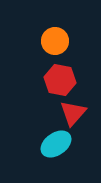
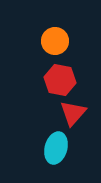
cyan ellipse: moved 4 px down; rotated 40 degrees counterclockwise
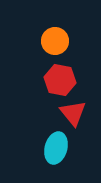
red triangle: rotated 20 degrees counterclockwise
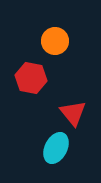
red hexagon: moved 29 px left, 2 px up
cyan ellipse: rotated 12 degrees clockwise
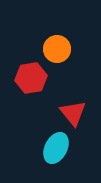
orange circle: moved 2 px right, 8 px down
red hexagon: rotated 20 degrees counterclockwise
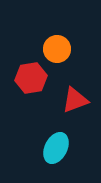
red triangle: moved 2 px right, 13 px up; rotated 48 degrees clockwise
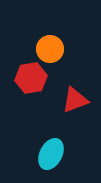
orange circle: moved 7 px left
cyan ellipse: moved 5 px left, 6 px down
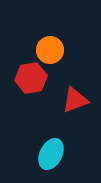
orange circle: moved 1 px down
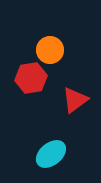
red triangle: rotated 16 degrees counterclockwise
cyan ellipse: rotated 24 degrees clockwise
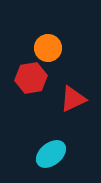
orange circle: moved 2 px left, 2 px up
red triangle: moved 2 px left, 1 px up; rotated 12 degrees clockwise
